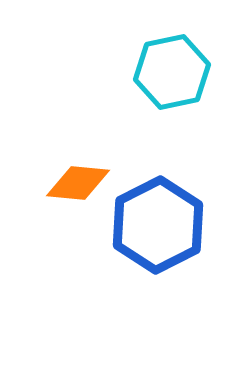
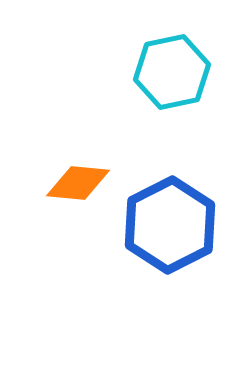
blue hexagon: moved 12 px right
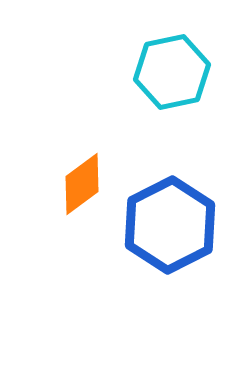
orange diamond: moved 4 px right, 1 px down; rotated 42 degrees counterclockwise
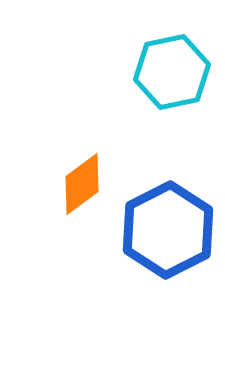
blue hexagon: moved 2 px left, 5 px down
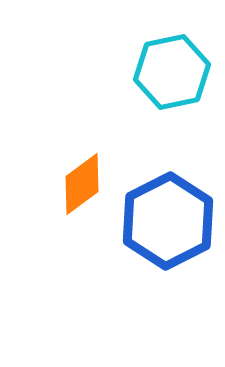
blue hexagon: moved 9 px up
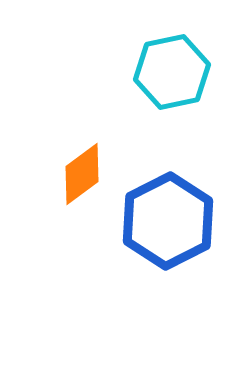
orange diamond: moved 10 px up
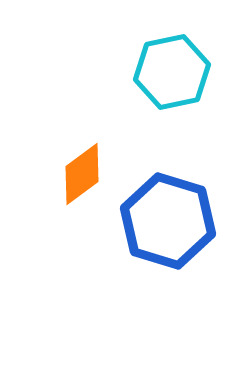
blue hexagon: rotated 16 degrees counterclockwise
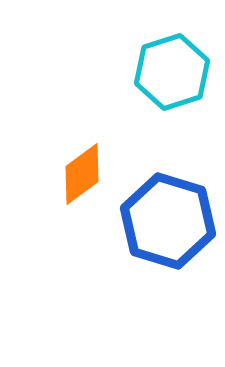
cyan hexagon: rotated 6 degrees counterclockwise
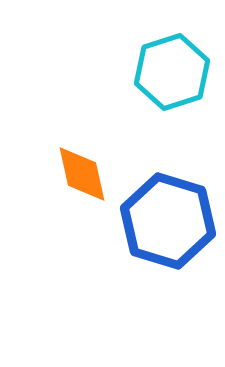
orange diamond: rotated 66 degrees counterclockwise
